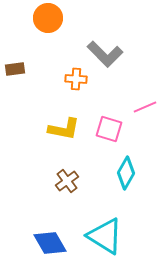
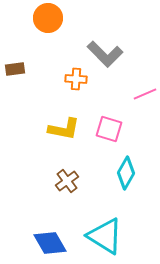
pink line: moved 13 px up
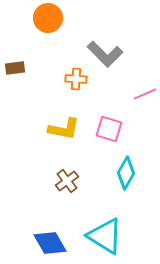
brown rectangle: moved 1 px up
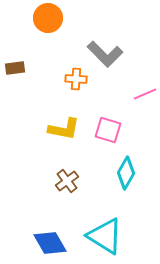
pink square: moved 1 px left, 1 px down
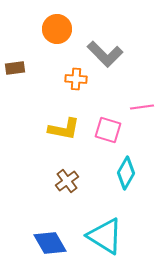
orange circle: moved 9 px right, 11 px down
pink line: moved 3 px left, 13 px down; rotated 15 degrees clockwise
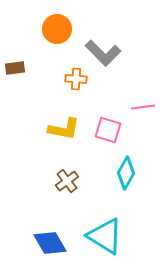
gray L-shape: moved 2 px left, 1 px up
pink line: moved 1 px right
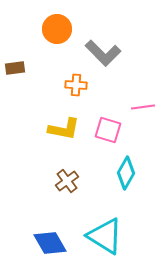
orange cross: moved 6 px down
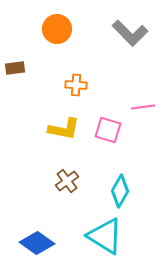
gray L-shape: moved 27 px right, 20 px up
cyan diamond: moved 6 px left, 18 px down
blue diamond: moved 13 px left; rotated 24 degrees counterclockwise
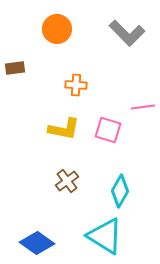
gray L-shape: moved 3 px left
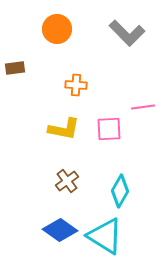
pink square: moved 1 px right, 1 px up; rotated 20 degrees counterclockwise
blue diamond: moved 23 px right, 13 px up
